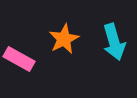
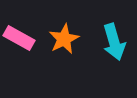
pink rectangle: moved 21 px up
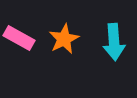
cyan arrow: rotated 12 degrees clockwise
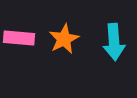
pink rectangle: rotated 24 degrees counterclockwise
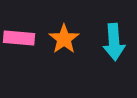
orange star: rotated 8 degrees counterclockwise
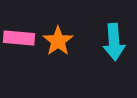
orange star: moved 6 px left, 2 px down
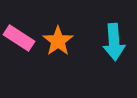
pink rectangle: rotated 28 degrees clockwise
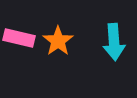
pink rectangle: rotated 20 degrees counterclockwise
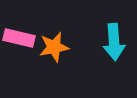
orange star: moved 4 px left, 6 px down; rotated 24 degrees clockwise
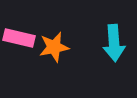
cyan arrow: moved 1 px down
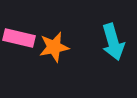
cyan arrow: moved 1 px left, 1 px up; rotated 12 degrees counterclockwise
